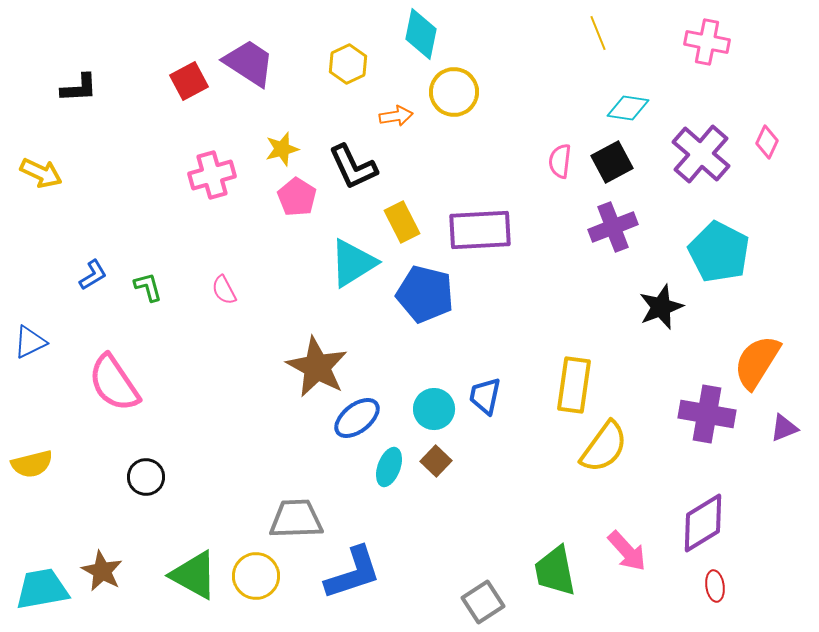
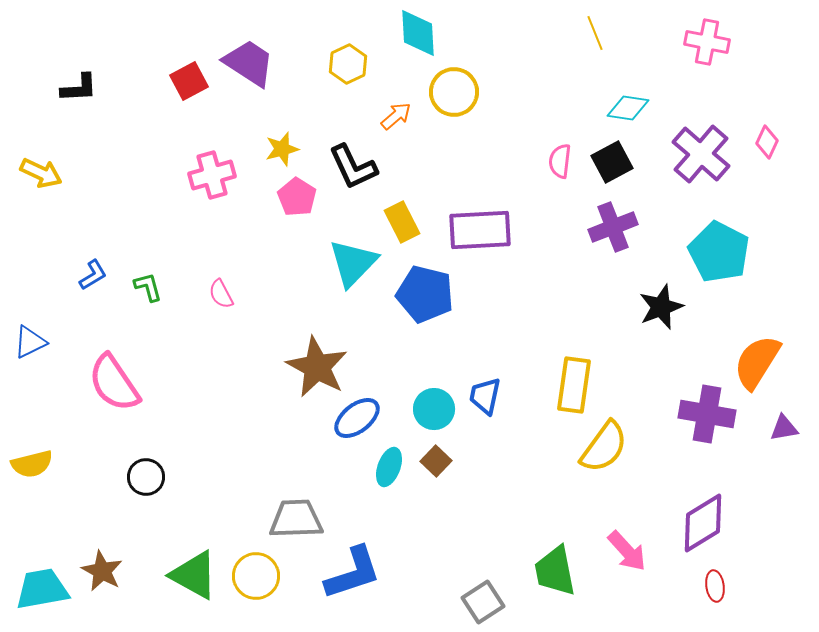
yellow line at (598, 33): moved 3 px left
cyan diamond at (421, 34): moved 3 px left, 1 px up; rotated 15 degrees counterclockwise
orange arrow at (396, 116): rotated 32 degrees counterclockwise
cyan triangle at (353, 263): rotated 14 degrees counterclockwise
pink semicircle at (224, 290): moved 3 px left, 4 px down
purple triangle at (784, 428): rotated 12 degrees clockwise
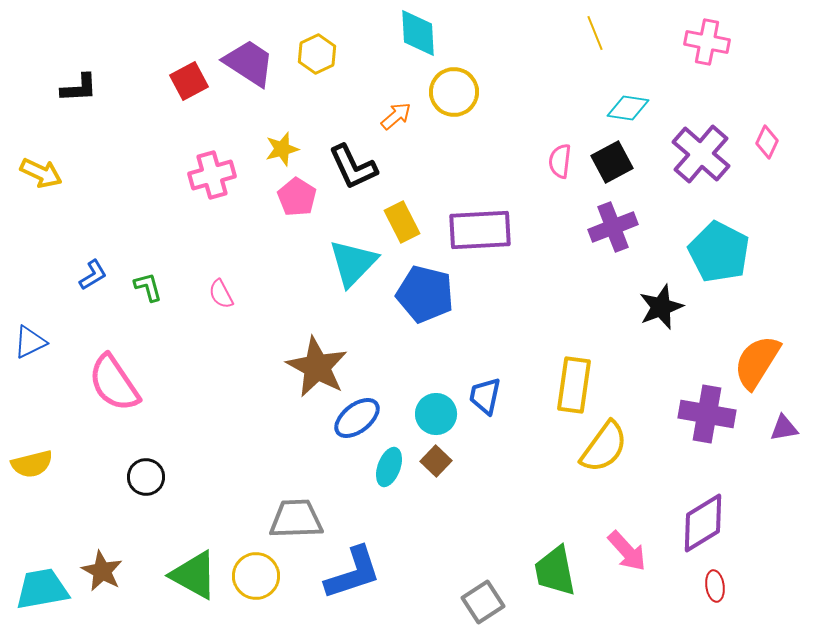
yellow hexagon at (348, 64): moved 31 px left, 10 px up
cyan circle at (434, 409): moved 2 px right, 5 px down
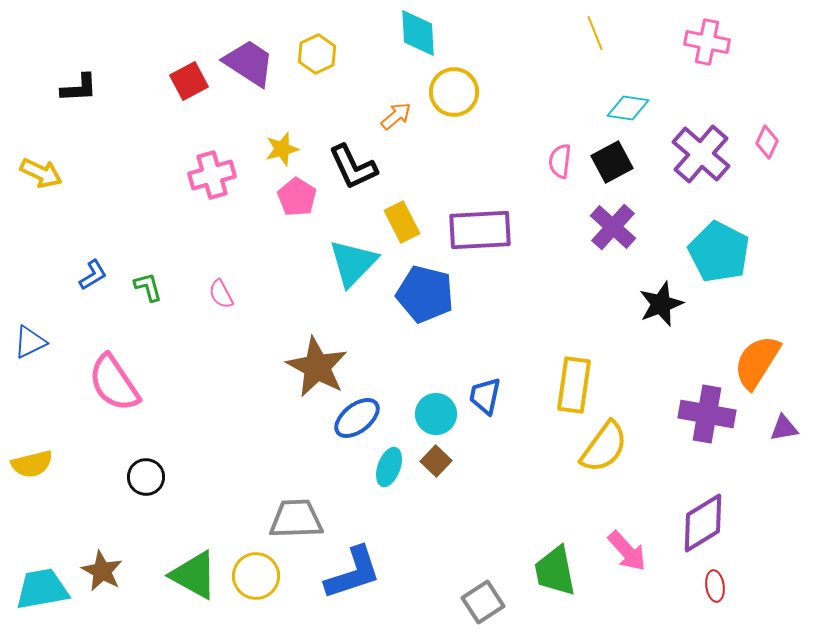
purple cross at (613, 227): rotated 27 degrees counterclockwise
black star at (661, 307): moved 3 px up
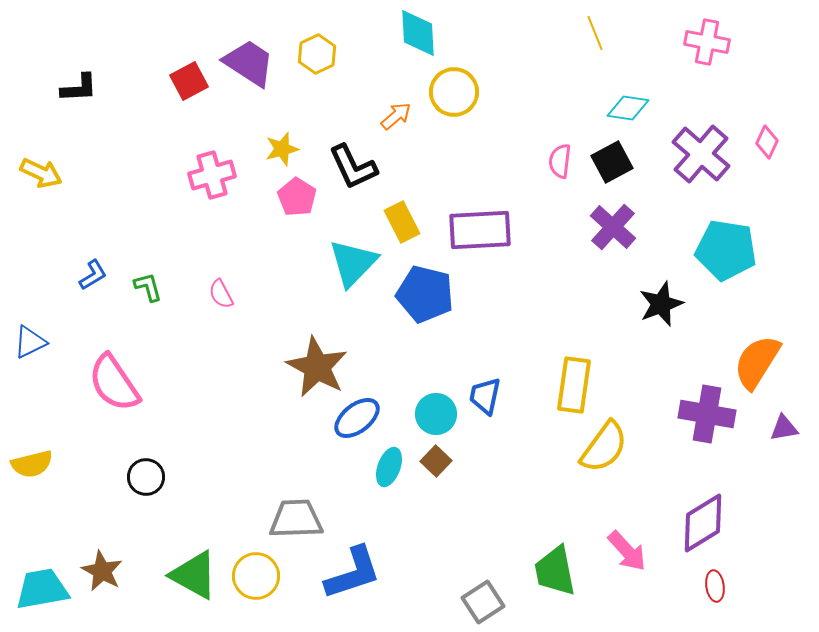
cyan pentagon at (719, 252): moved 7 px right, 2 px up; rotated 18 degrees counterclockwise
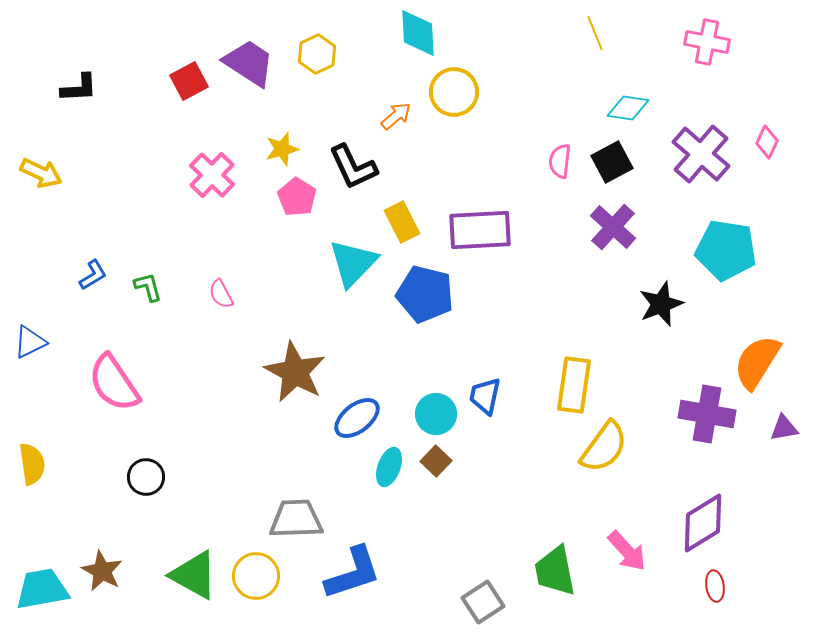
pink cross at (212, 175): rotated 30 degrees counterclockwise
brown star at (317, 367): moved 22 px left, 5 px down
yellow semicircle at (32, 464): rotated 84 degrees counterclockwise
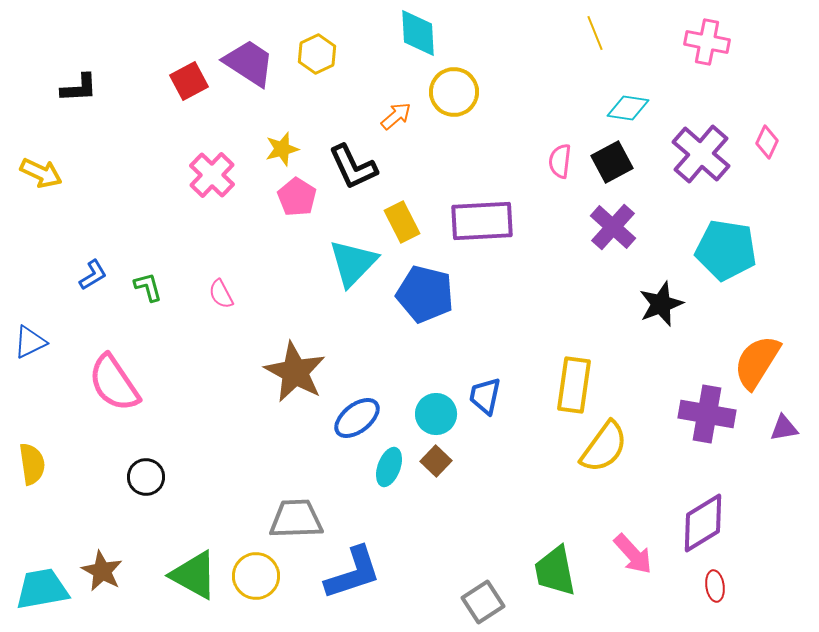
purple rectangle at (480, 230): moved 2 px right, 9 px up
pink arrow at (627, 551): moved 6 px right, 3 px down
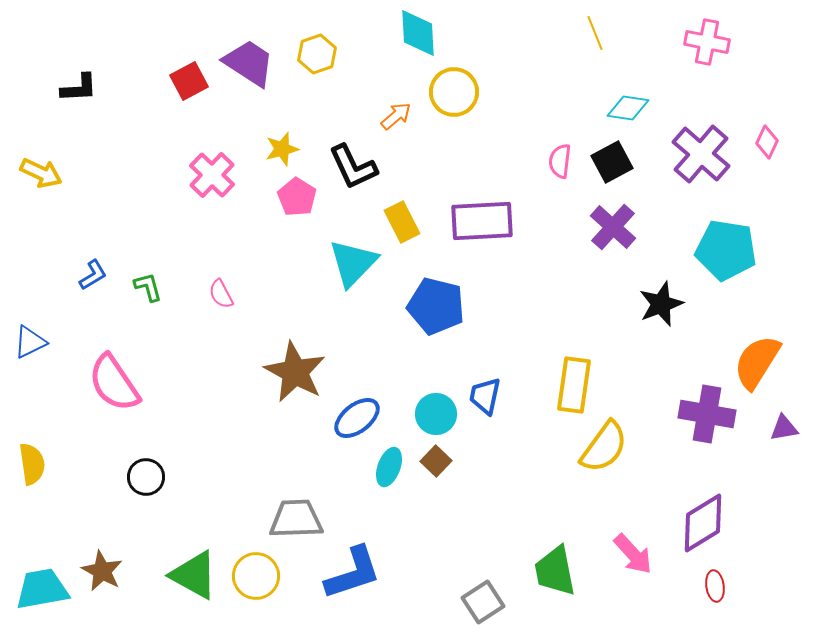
yellow hexagon at (317, 54): rotated 6 degrees clockwise
blue pentagon at (425, 294): moved 11 px right, 12 px down
